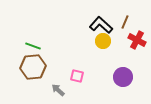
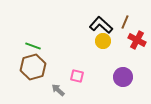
brown hexagon: rotated 10 degrees counterclockwise
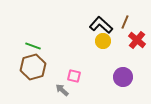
red cross: rotated 12 degrees clockwise
pink square: moved 3 px left
gray arrow: moved 4 px right
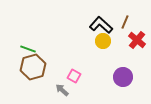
green line: moved 5 px left, 3 px down
pink square: rotated 16 degrees clockwise
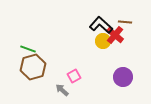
brown line: rotated 72 degrees clockwise
red cross: moved 22 px left, 5 px up
pink square: rotated 32 degrees clockwise
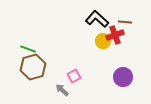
black L-shape: moved 4 px left, 6 px up
red cross: rotated 30 degrees clockwise
